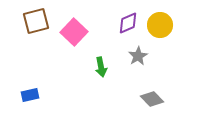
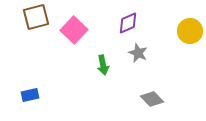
brown square: moved 4 px up
yellow circle: moved 30 px right, 6 px down
pink square: moved 2 px up
gray star: moved 3 px up; rotated 18 degrees counterclockwise
green arrow: moved 2 px right, 2 px up
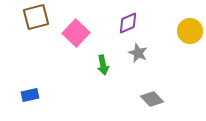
pink square: moved 2 px right, 3 px down
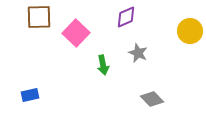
brown square: moved 3 px right; rotated 12 degrees clockwise
purple diamond: moved 2 px left, 6 px up
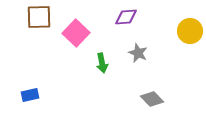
purple diamond: rotated 20 degrees clockwise
green arrow: moved 1 px left, 2 px up
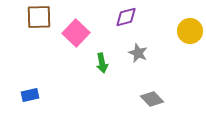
purple diamond: rotated 10 degrees counterclockwise
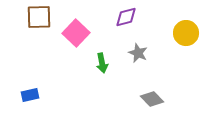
yellow circle: moved 4 px left, 2 px down
